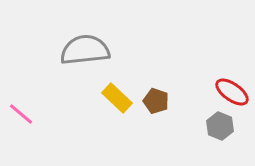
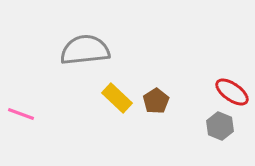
brown pentagon: rotated 20 degrees clockwise
pink line: rotated 20 degrees counterclockwise
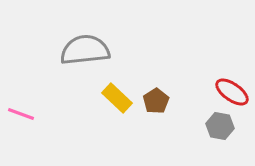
gray hexagon: rotated 12 degrees counterclockwise
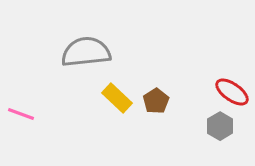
gray semicircle: moved 1 px right, 2 px down
gray hexagon: rotated 20 degrees clockwise
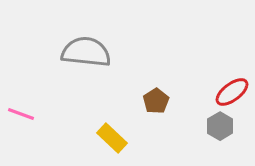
gray semicircle: rotated 12 degrees clockwise
red ellipse: rotated 72 degrees counterclockwise
yellow rectangle: moved 5 px left, 40 px down
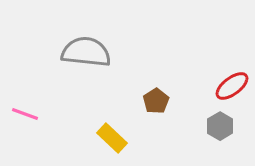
red ellipse: moved 6 px up
pink line: moved 4 px right
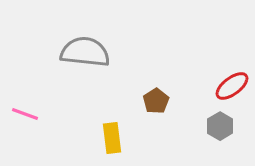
gray semicircle: moved 1 px left
yellow rectangle: rotated 40 degrees clockwise
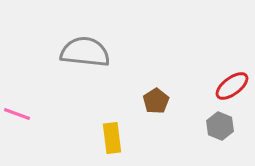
pink line: moved 8 px left
gray hexagon: rotated 8 degrees counterclockwise
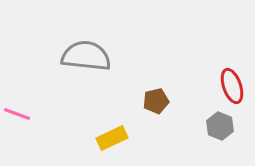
gray semicircle: moved 1 px right, 4 px down
red ellipse: rotated 72 degrees counterclockwise
brown pentagon: rotated 20 degrees clockwise
yellow rectangle: rotated 72 degrees clockwise
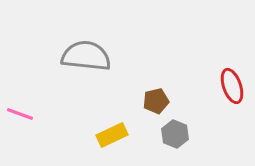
pink line: moved 3 px right
gray hexagon: moved 45 px left, 8 px down
yellow rectangle: moved 3 px up
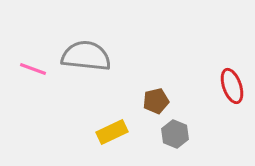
pink line: moved 13 px right, 45 px up
yellow rectangle: moved 3 px up
